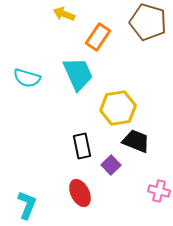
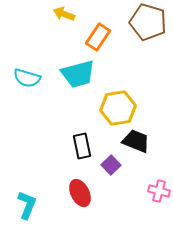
cyan trapezoid: rotated 99 degrees clockwise
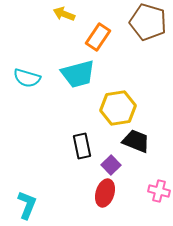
red ellipse: moved 25 px right; rotated 44 degrees clockwise
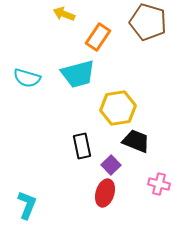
pink cross: moved 7 px up
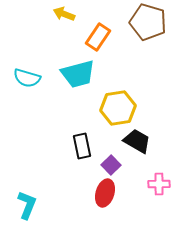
black trapezoid: moved 1 px right; rotated 8 degrees clockwise
pink cross: rotated 15 degrees counterclockwise
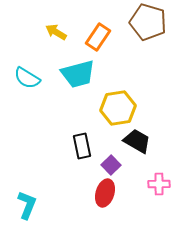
yellow arrow: moved 8 px left, 18 px down; rotated 10 degrees clockwise
cyan semicircle: rotated 16 degrees clockwise
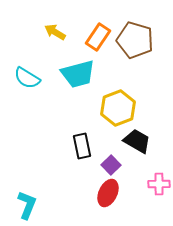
brown pentagon: moved 13 px left, 18 px down
yellow arrow: moved 1 px left
yellow hexagon: rotated 12 degrees counterclockwise
red ellipse: moved 3 px right; rotated 8 degrees clockwise
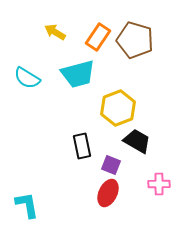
purple square: rotated 24 degrees counterclockwise
cyan L-shape: rotated 32 degrees counterclockwise
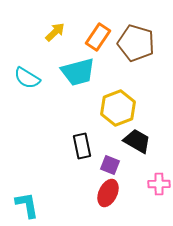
yellow arrow: rotated 105 degrees clockwise
brown pentagon: moved 1 px right, 3 px down
cyan trapezoid: moved 2 px up
purple square: moved 1 px left
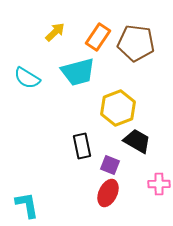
brown pentagon: rotated 9 degrees counterclockwise
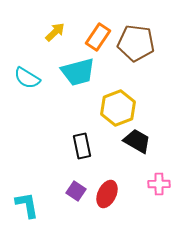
purple square: moved 34 px left, 26 px down; rotated 12 degrees clockwise
red ellipse: moved 1 px left, 1 px down
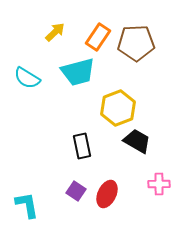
brown pentagon: rotated 9 degrees counterclockwise
